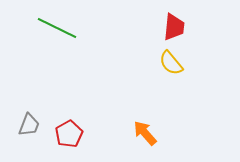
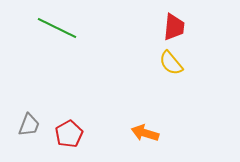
orange arrow: rotated 32 degrees counterclockwise
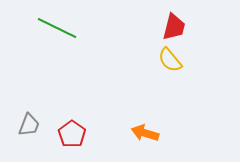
red trapezoid: rotated 8 degrees clockwise
yellow semicircle: moved 1 px left, 3 px up
red pentagon: moved 3 px right; rotated 8 degrees counterclockwise
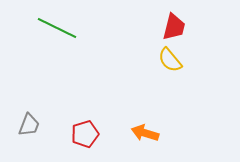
red pentagon: moved 13 px right; rotated 20 degrees clockwise
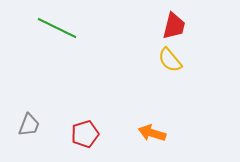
red trapezoid: moved 1 px up
orange arrow: moved 7 px right
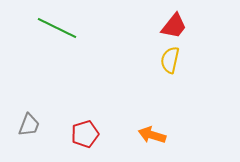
red trapezoid: rotated 24 degrees clockwise
yellow semicircle: rotated 52 degrees clockwise
orange arrow: moved 2 px down
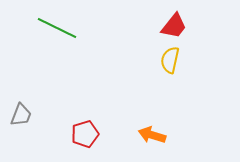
gray trapezoid: moved 8 px left, 10 px up
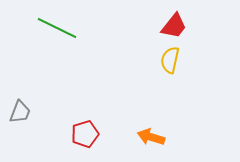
gray trapezoid: moved 1 px left, 3 px up
orange arrow: moved 1 px left, 2 px down
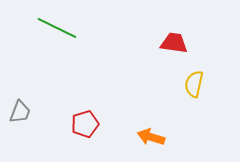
red trapezoid: moved 17 px down; rotated 120 degrees counterclockwise
yellow semicircle: moved 24 px right, 24 px down
red pentagon: moved 10 px up
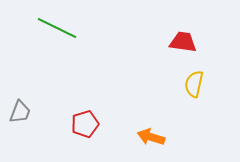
red trapezoid: moved 9 px right, 1 px up
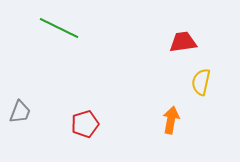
green line: moved 2 px right
red trapezoid: rotated 16 degrees counterclockwise
yellow semicircle: moved 7 px right, 2 px up
orange arrow: moved 20 px right, 17 px up; rotated 84 degrees clockwise
